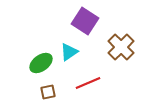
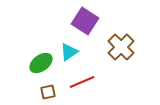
red line: moved 6 px left, 1 px up
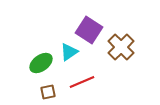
purple square: moved 4 px right, 9 px down
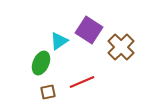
cyan triangle: moved 10 px left, 11 px up
green ellipse: rotated 30 degrees counterclockwise
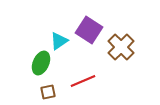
red line: moved 1 px right, 1 px up
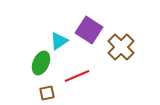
red line: moved 6 px left, 5 px up
brown square: moved 1 px left, 1 px down
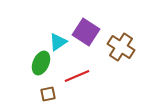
purple square: moved 3 px left, 2 px down
cyan triangle: moved 1 px left, 1 px down
brown cross: rotated 12 degrees counterclockwise
brown square: moved 1 px right, 1 px down
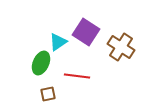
red line: rotated 30 degrees clockwise
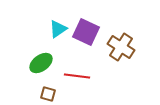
purple square: rotated 8 degrees counterclockwise
cyan triangle: moved 13 px up
green ellipse: rotated 30 degrees clockwise
brown square: rotated 28 degrees clockwise
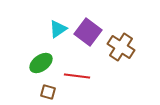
purple square: moved 2 px right; rotated 12 degrees clockwise
brown square: moved 2 px up
